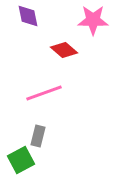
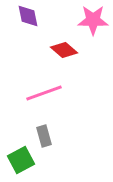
gray rectangle: moved 6 px right; rotated 30 degrees counterclockwise
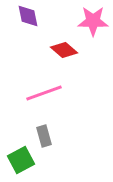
pink star: moved 1 px down
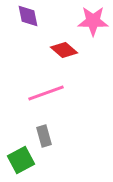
pink line: moved 2 px right
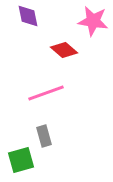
pink star: rotated 8 degrees clockwise
green square: rotated 12 degrees clockwise
